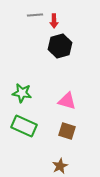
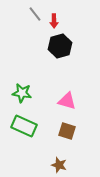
gray line: moved 1 px up; rotated 56 degrees clockwise
brown star: moved 1 px left, 1 px up; rotated 28 degrees counterclockwise
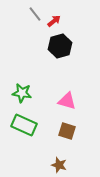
red arrow: rotated 128 degrees counterclockwise
green rectangle: moved 1 px up
